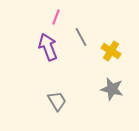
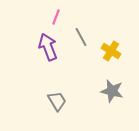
gray star: moved 2 px down
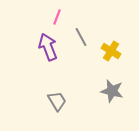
pink line: moved 1 px right
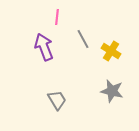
pink line: rotated 14 degrees counterclockwise
gray line: moved 2 px right, 2 px down
purple arrow: moved 4 px left
gray trapezoid: moved 1 px up
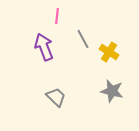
pink line: moved 1 px up
yellow cross: moved 2 px left, 1 px down
gray trapezoid: moved 1 px left, 3 px up; rotated 15 degrees counterclockwise
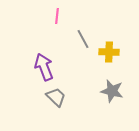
purple arrow: moved 20 px down
yellow cross: rotated 30 degrees counterclockwise
